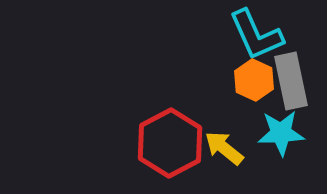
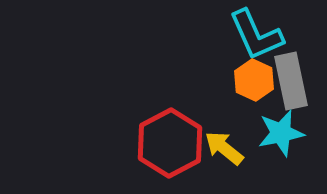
cyan star: rotated 9 degrees counterclockwise
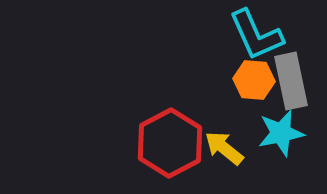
orange hexagon: rotated 21 degrees counterclockwise
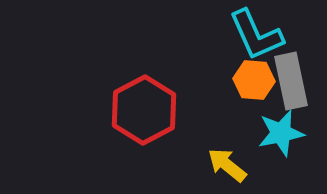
red hexagon: moved 26 px left, 33 px up
yellow arrow: moved 3 px right, 17 px down
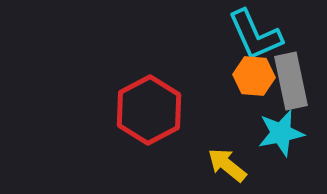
cyan L-shape: moved 1 px left
orange hexagon: moved 4 px up
red hexagon: moved 5 px right
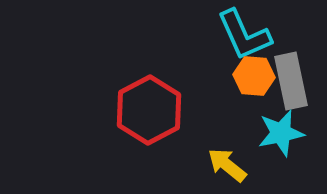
cyan L-shape: moved 11 px left
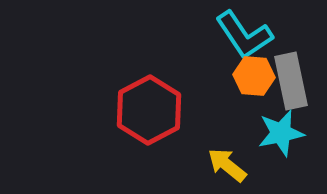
cyan L-shape: rotated 10 degrees counterclockwise
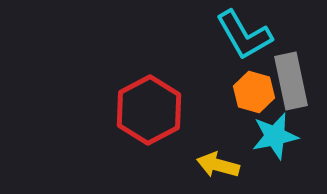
cyan L-shape: rotated 4 degrees clockwise
orange hexagon: moved 16 px down; rotated 12 degrees clockwise
cyan star: moved 6 px left, 3 px down
yellow arrow: moved 9 px left; rotated 24 degrees counterclockwise
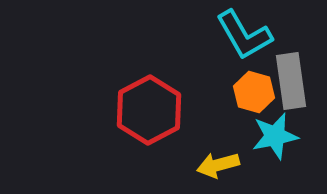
gray rectangle: rotated 4 degrees clockwise
yellow arrow: rotated 30 degrees counterclockwise
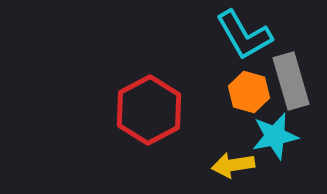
gray rectangle: rotated 8 degrees counterclockwise
orange hexagon: moved 5 px left
yellow arrow: moved 15 px right; rotated 6 degrees clockwise
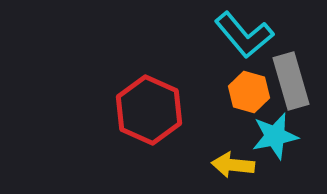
cyan L-shape: rotated 10 degrees counterclockwise
red hexagon: rotated 8 degrees counterclockwise
yellow arrow: rotated 15 degrees clockwise
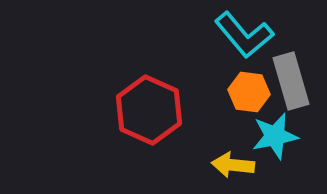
orange hexagon: rotated 9 degrees counterclockwise
